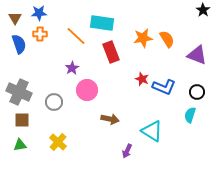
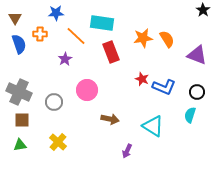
blue star: moved 17 px right
purple star: moved 7 px left, 9 px up
cyan triangle: moved 1 px right, 5 px up
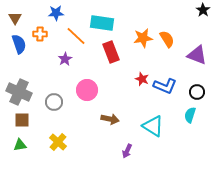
blue L-shape: moved 1 px right, 1 px up
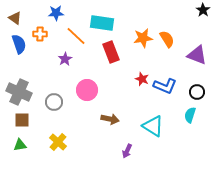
brown triangle: rotated 24 degrees counterclockwise
